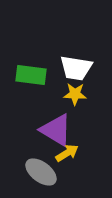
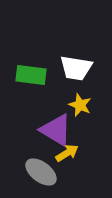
yellow star: moved 5 px right, 11 px down; rotated 20 degrees clockwise
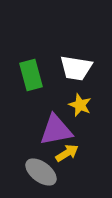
green rectangle: rotated 68 degrees clockwise
purple triangle: rotated 42 degrees counterclockwise
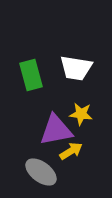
yellow star: moved 1 px right, 9 px down; rotated 15 degrees counterclockwise
yellow arrow: moved 4 px right, 2 px up
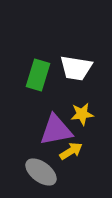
green rectangle: moved 7 px right; rotated 32 degrees clockwise
yellow star: moved 1 px right; rotated 15 degrees counterclockwise
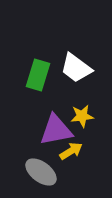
white trapezoid: rotated 28 degrees clockwise
yellow star: moved 2 px down
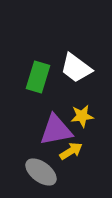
green rectangle: moved 2 px down
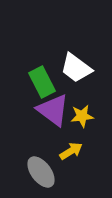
green rectangle: moved 4 px right, 5 px down; rotated 44 degrees counterclockwise
purple triangle: moved 3 px left, 20 px up; rotated 48 degrees clockwise
gray ellipse: rotated 16 degrees clockwise
